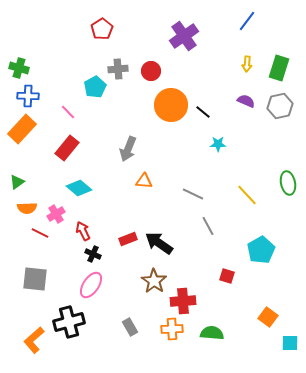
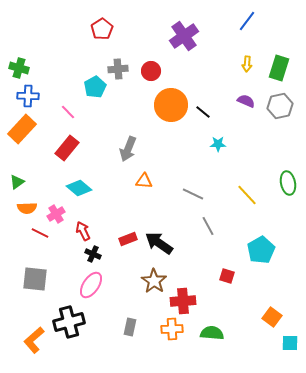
orange square at (268, 317): moved 4 px right
gray rectangle at (130, 327): rotated 42 degrees clockwise
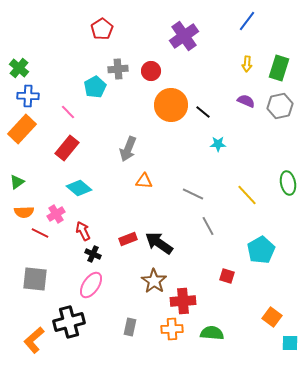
green cross at (19, 68): rotated 24 degrees clockwise
orange semicircle at (27, 208): moved 3 px left, 4 px down
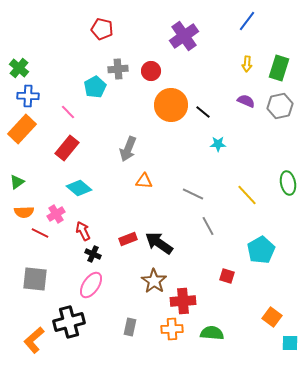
red pentagon at (102, 29): rotated 25 degrees counterclockwise
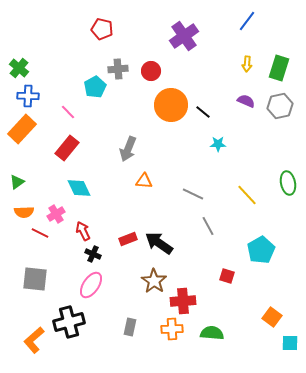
cyan diamond at (79, 188): rotated 25 degrees clockwise
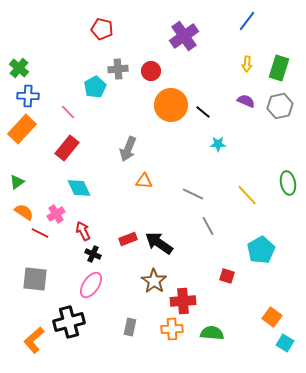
orange semicircle at (24, 212): rotated 144 degrees counterclockwise
cyan square at (290, 343): moved 5 px left; rotated 30 degrees clockwise
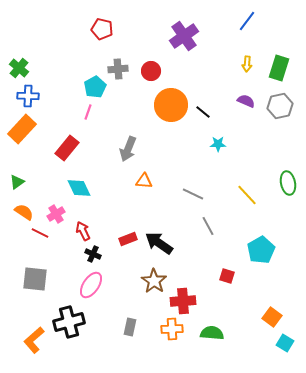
pink line at (68, 112): moved 20 px right; rotated 63 degrees clockwise
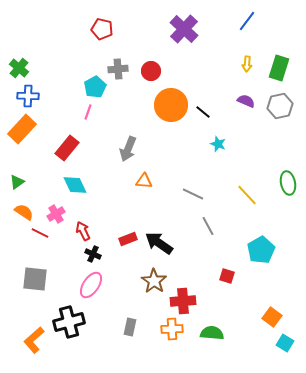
purple cross at (184, 36): moved 7 px up; rotated 12 degrees counterclockwise
cyan star at (218, 144): rotated 21 degrees clockwise
cyan diamond at (79, 188): moved 4 px left, 3 px up
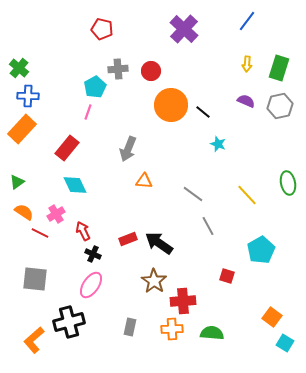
gray line at (193, 194): rotated 10 degrees clockwise
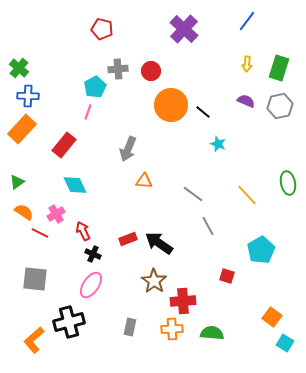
red rectangle at (67, 148): moved 3 px left, 3 px up
